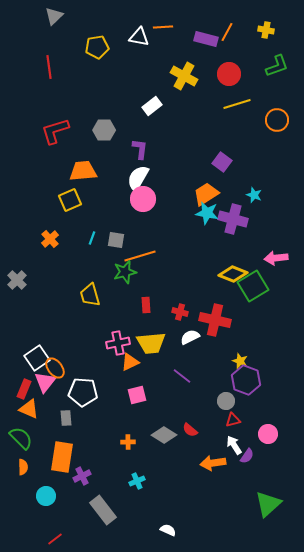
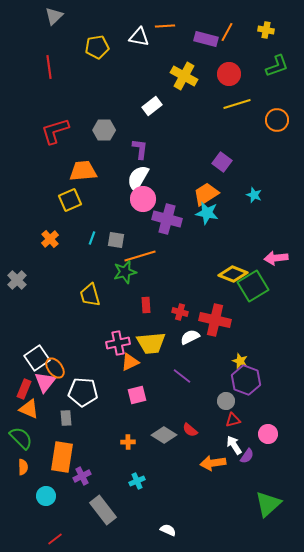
orange line at (163, 27): moved 2 px right, 1 px up
purple cross at (233, 219): moved 66 px left
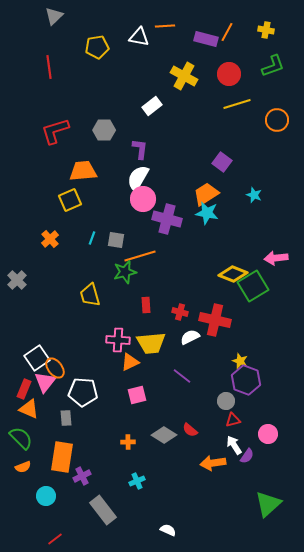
green L-shape at (277, 66): moved 4 px left
pink cross at (118, 343): moved 3 px up; rotated 15 degrees clockwise
orange semicircle at (23, 467): rotated 70 degrees clockwise
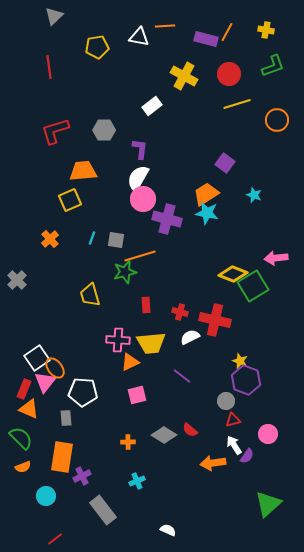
purple square at (222, 162): moved 3 px right, 1 px down
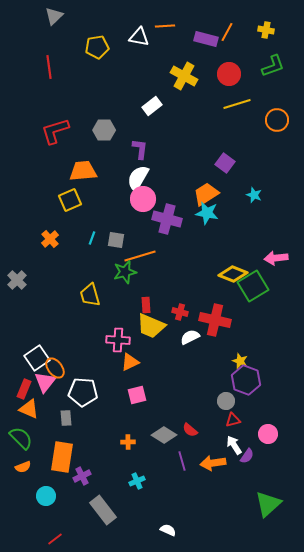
yellow trapezoid at (151, 343): moved 17 px up; rotated 28 degrees clockwise
purple line at (182, 376): moved 85 px down; rotated 36 degrees clockwise
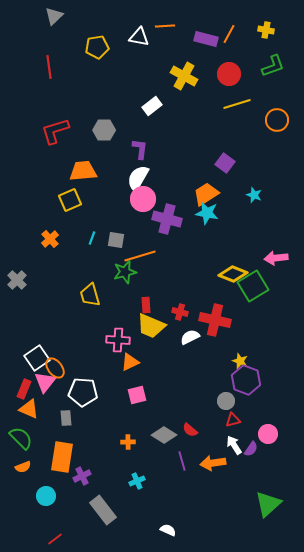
orange line at (227, 32): moved 2 px right, 2 px down
purple semicircle at (247, 456): moved 4 px right, 7 px up
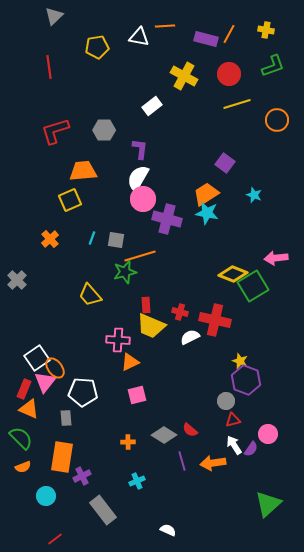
yellow trapezoid at (90, 295): rotated 25 degrees counterclockwise
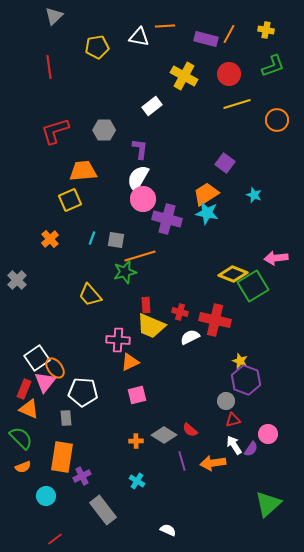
orange cross at (128, 442): moved 8 px right, 1 px up
cyan cross at (137, 481): rotated 35 degrees counterclockwise
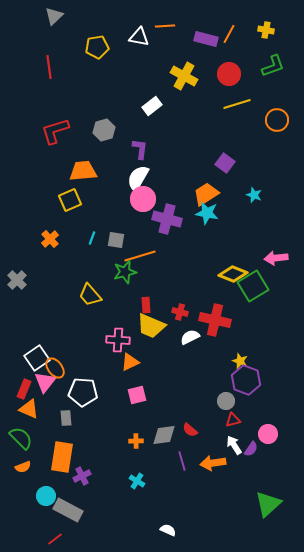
gray hexagon at (104, 130): rotated 15 degrees counterclockwise
gray diamond at (164, 435): rotated 40 degrees counterclockwise
gray rectangle at (103, 510): moved 35 px left; rotated 24 degrees counterclockwise
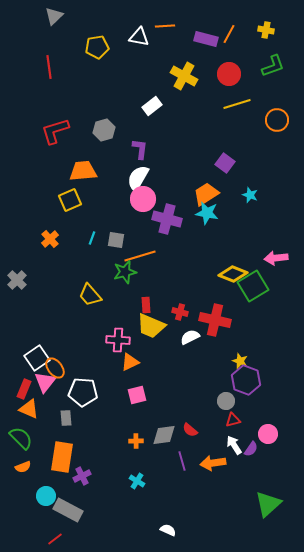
cyan star at (254, 195): moved 4 px left
